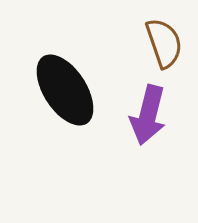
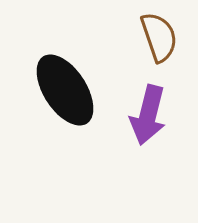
brown semicircle: moved 5 px left, 6 px up
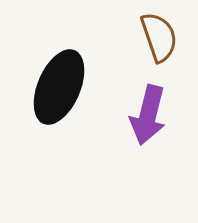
black ellipse: moved 6 px left, 3 px up; rotated 56 degrees clockwise
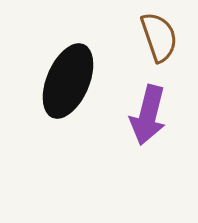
black ellipse: moved 9 px right, 6 px up
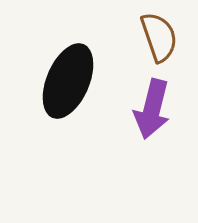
purple arrow: moved 4 px right, 6 px up
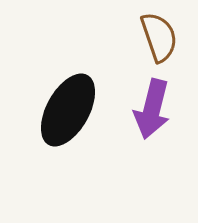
black ellipse: moved 29 px down; rotated 6 degrees clockwise
